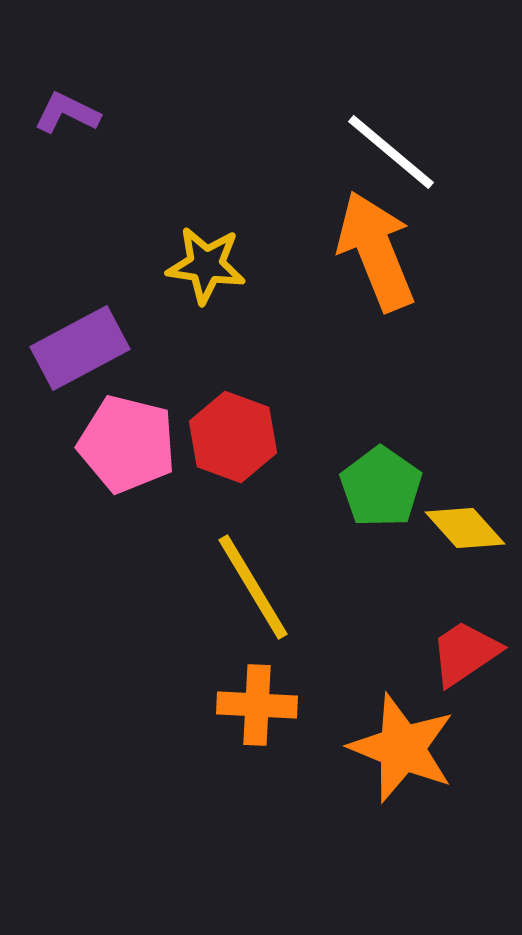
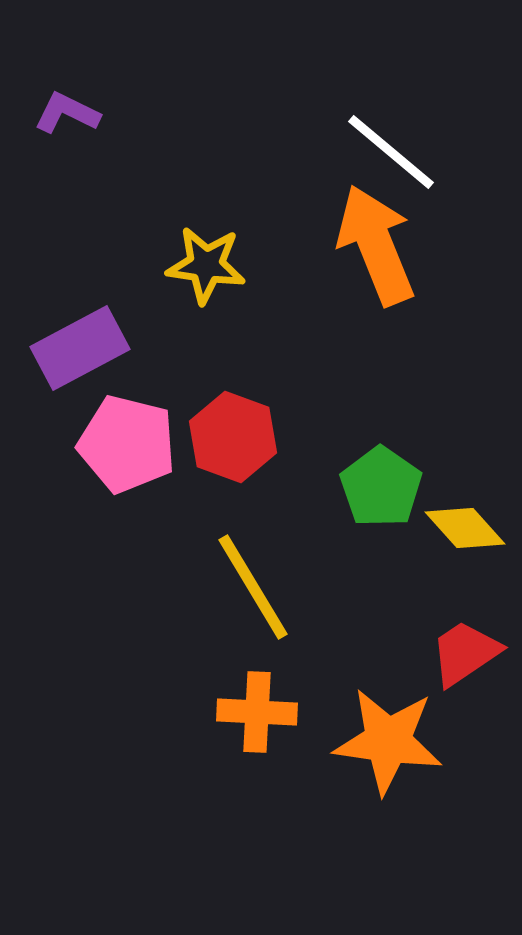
orange arrow: moved 6 px up
orange cross: moved 7 px down
orange star: moved 14 px left, 7 px up; rotated 14 degrees counterclockwise
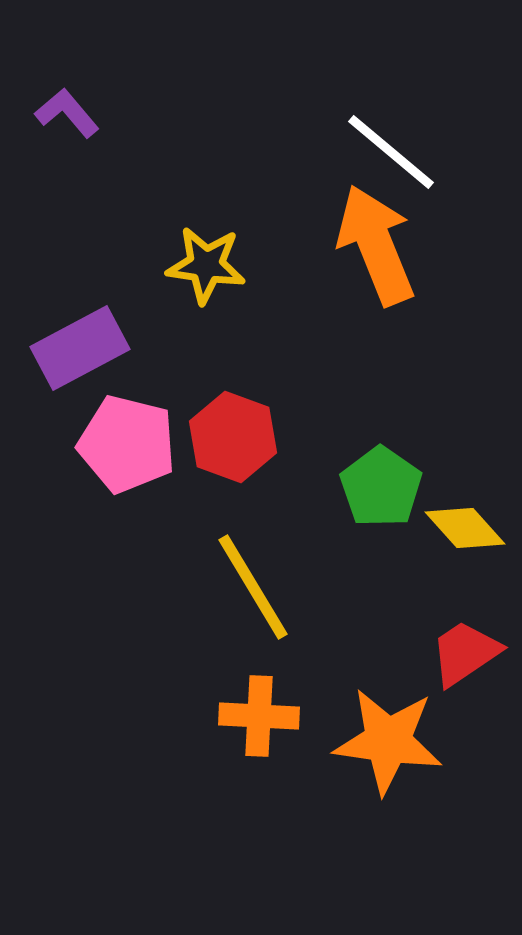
purple L-shape: rotated 24 degrees clockwise
orange cross: moved 2 px right, 4 px down
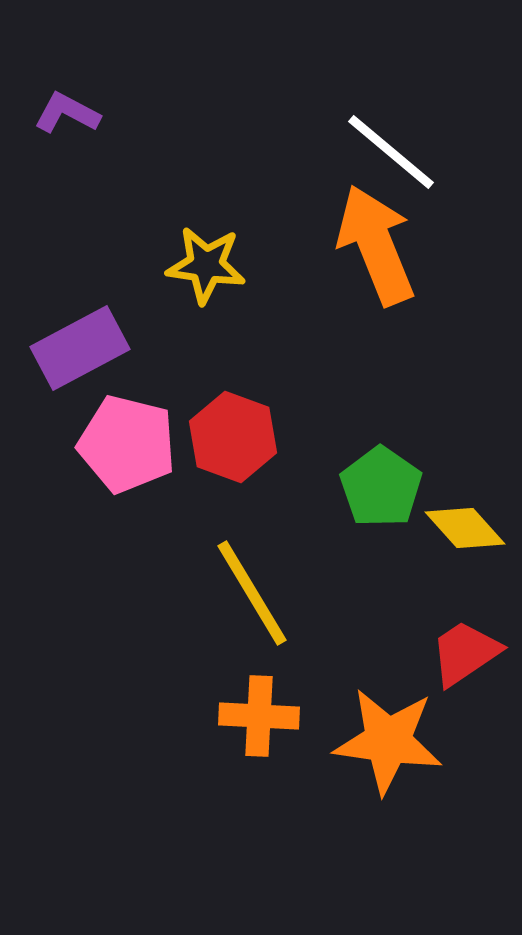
purple L-shape: rotated 22 degrees counterclockwise
yellow line: moved 1 px left, 6 px down
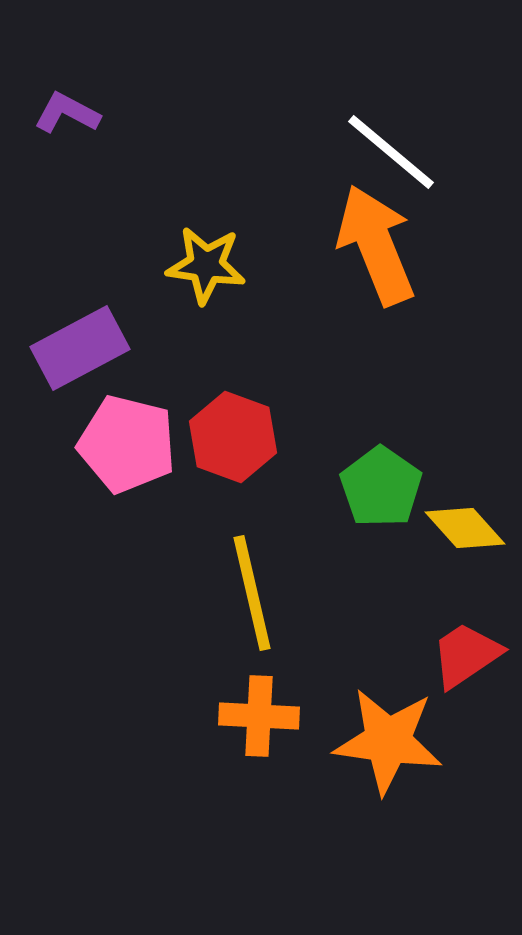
yellow line: rotated 18 degrees clockwise
red trapezoid: moved 1 px right, 2 px down
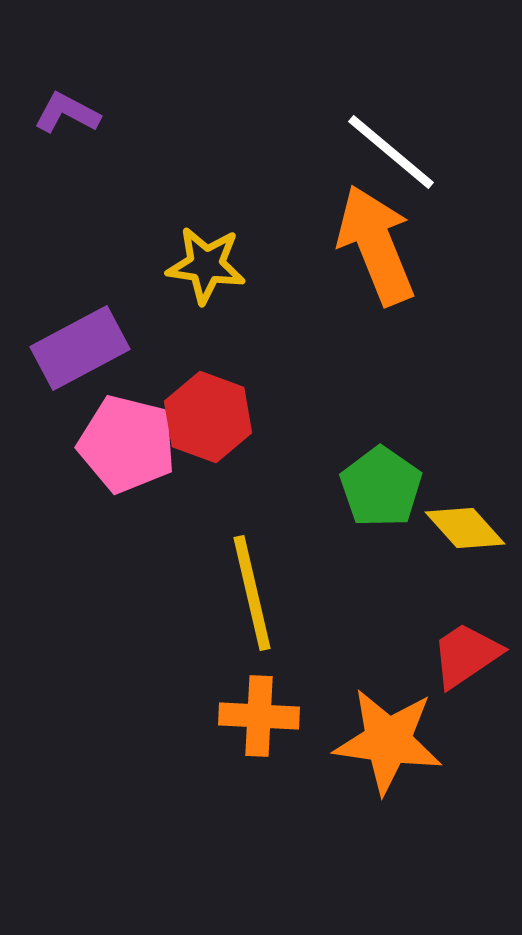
red hexagon: moved 25 px left, 20 px up
